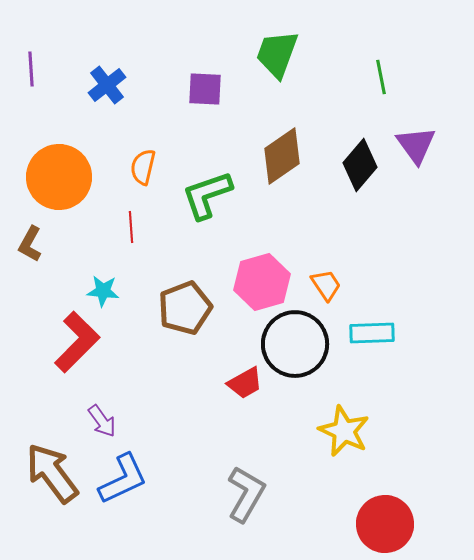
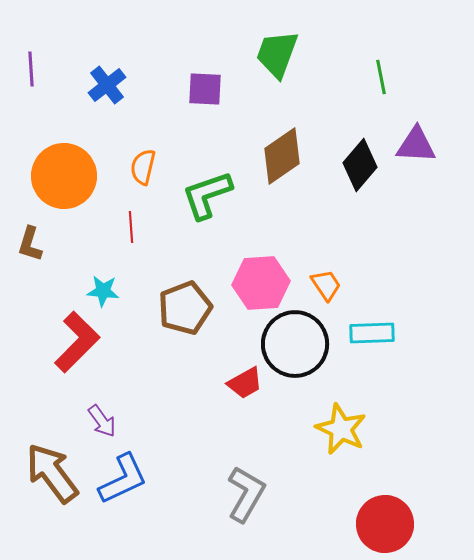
purple triangle: rotated 51 degrees counterclockwise
orange circle: moved 5 px right, 1 px up
brown L-shape: rotated 12 degrees counterclockwise
pink hexagon: moved 1 px left, 1 px down; rotated 12 degrees clockwise
yellow star: moved 3 px left, 2 px up
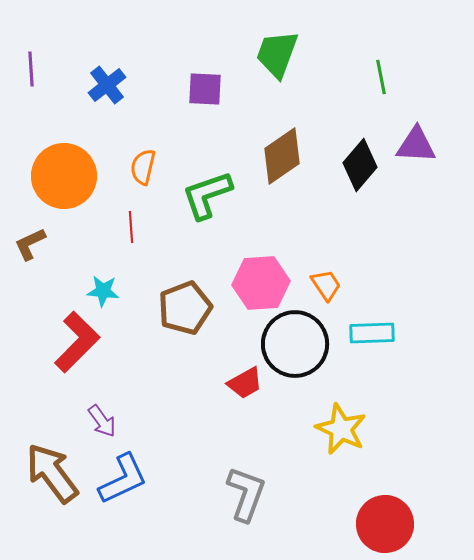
brown L-shape: rotated 48 degrees clockwise
gray L-shape: rotated 10 degrees counterclockwise
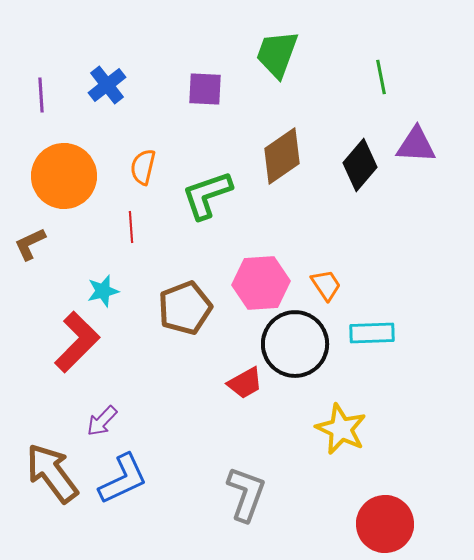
purple line: moved 10 px right, 26 px down
cyan star: rotated 20 degrees counterclockwise
purple arrow: rotated 80 degrees clockwise
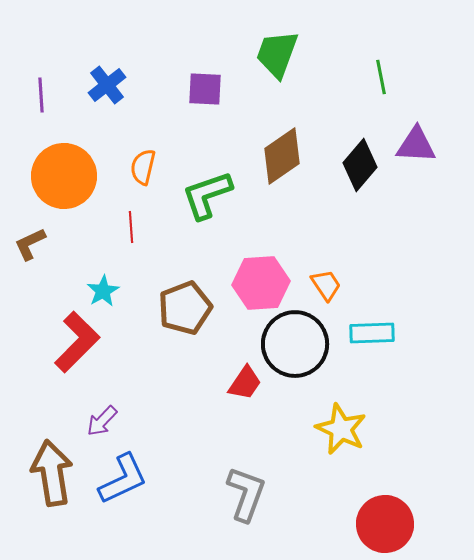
cyan star: rotated 16 degrees counterclockwise
red trapezoid: rotated 27 degrees counterclockwise
brown arrow: rotated 28 degrees clockwise
